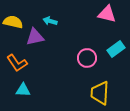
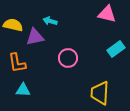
yellow semicircle: moved 3 px down
pink circle: moved 19 px left
orange L-shape: rotated 25 degrees clockwise
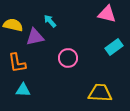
cyan arrow: rotated 32 degrees clockwise
cyan rectangle: moved 2 px left, 2 px up
yellow trapezoid: rotated 90 degrees clockwise
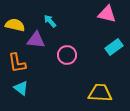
yellow semicircle: moved 2 px right
purple triangle: moved 1 px right, 3 px down; rotated 18 degrees clockwise
pink circle: moved 1 px left, 3 px up
cyan triangle: moved 2 px left, 2 px up; rotated 35 degrees clockwise
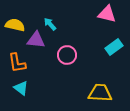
cyan arrow: moved 3 px down
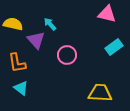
yellow semicircle: moved 2 px left, 1 px up
purple triangle: rotated 42 degrees clockwise
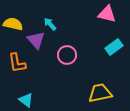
cyan triangle: moved 5 px right, 12 px down
yellow trapezoid: rotated 15 degrees counterclockwise
